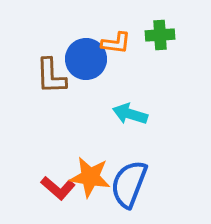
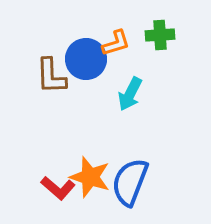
orange L-shape: rotated 24 degrees counterclockwise
cyan arrow: moved 20 px up; rotated 80 degrees counterclockwise
orange star: rotated 9 degrees clockwise
blue semicircle: moved 1 px right, 2 px up
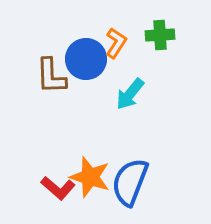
orange L-shape: rotated 40 degrees counterclockwise
cyan arrow: rotated 12 degrees clockwise
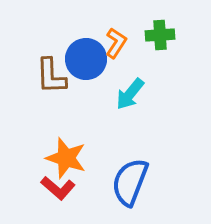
orange star: moved 24 px left, 19 px up
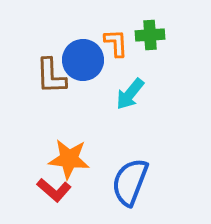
green cross: moved 10 px left
orange L-shape: rotated 36 degrees counterclockwise
blue circle: moved 3 px left, 1 px down
orange star: moved 3 px right, 1 px down; rotated 12 degrees counterclockwise
red L-shape: moved 4 px left, 2 px down
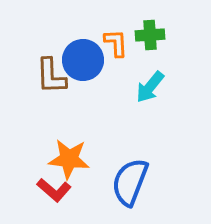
cyan arrow: moved 20 px right, 7 px up
